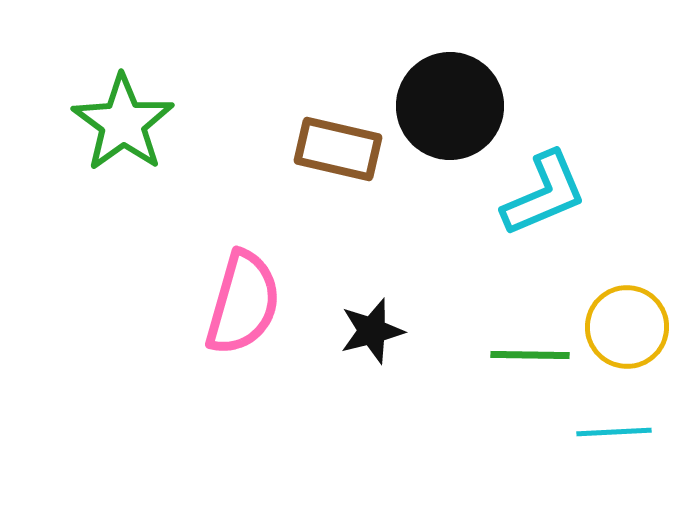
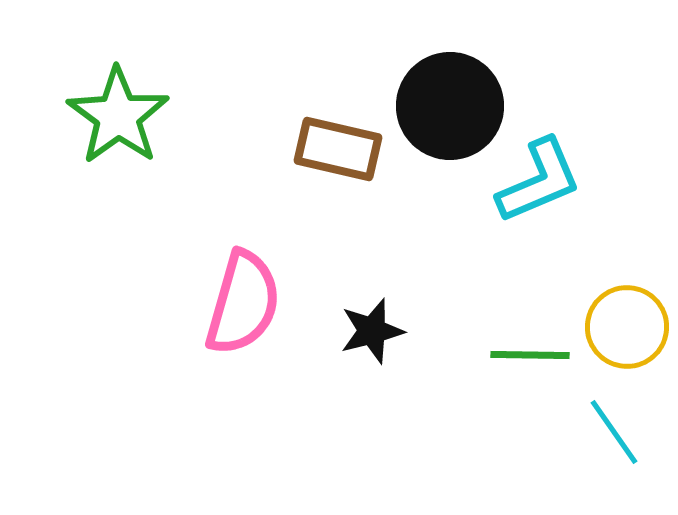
green star: moved 5 px left, 7 px up
cyan L-shape: moved 5 px left, 13 px up
cyan line: rotated 58 degrees clockwise
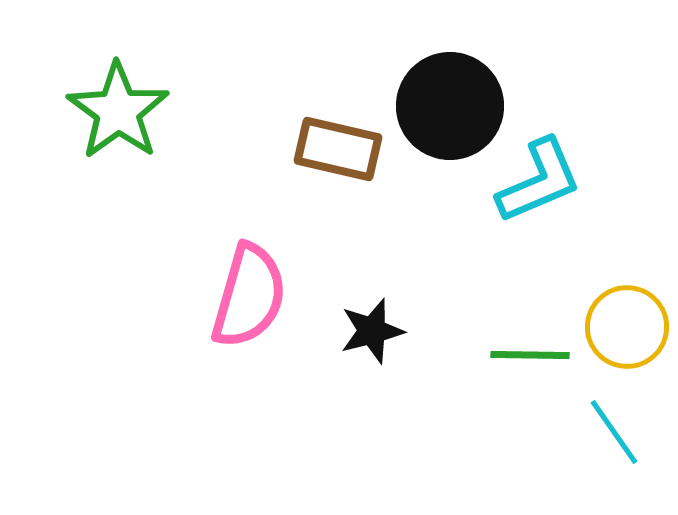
green star: moved 5 px up
pink semicircle: moved 6 px right, 7 px up
